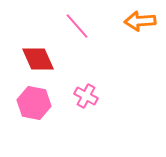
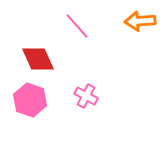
pink hexagon: moved 4 px left, 3 px up; rotated 8 degrees clockwise
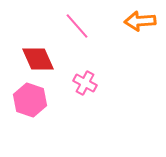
pink cross: moved 1 px left, 13 px up
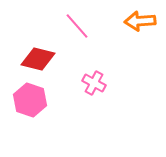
red diamond: rotated 52 degrees counterclockwise
pink cross: moved 9 px right
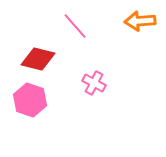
pink line: moved 2 px left
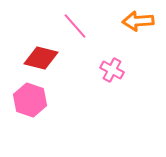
orange arrow: moved 2 px left
red diamond: moved 3 px right, 1 px up
pink cross: moved 18 px right, 13 px up
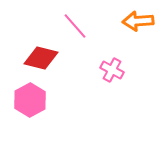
pink hexagon: rotated 12 degrees clockwise
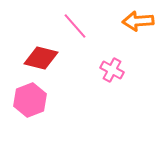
pink hexagon: rotated 8 degrees clockwise
